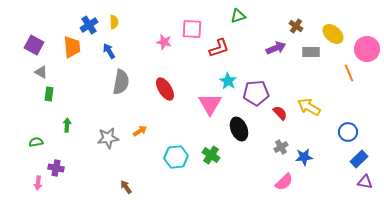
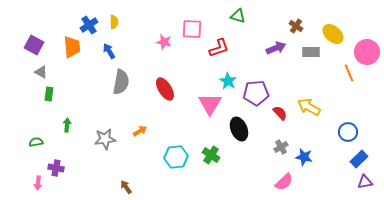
green triangle: rotated 35 degrees clockwise
pink circle: moved 3 px down
gray star: moved 3 px left, 1 px down
blue star: rotated 18 degrees clockwise
purple triangle: rotated 21 degrees counterclockwise
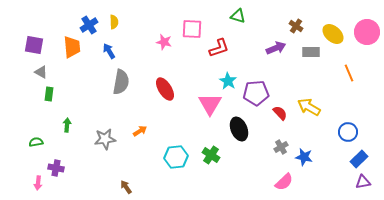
purple square: rotated 18 degrees counterclockwise
pink circle: moved 20 px up
purple triangle: moved 2 px left
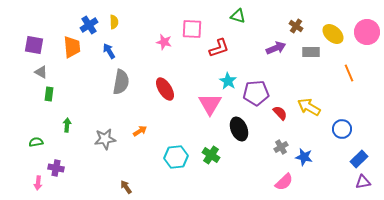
blue circle: moved 6 px left, 3 px up
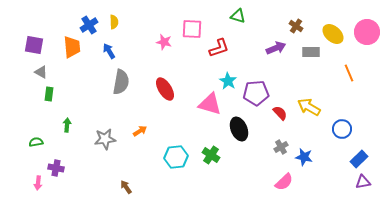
pink triangle: rotated 45 degrees counterclockwise
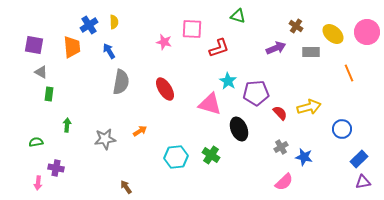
yellow arrow: rotated 135 degrees clockwise
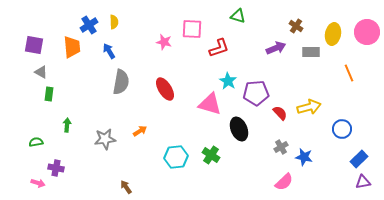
yellow ellipse: rotated 60 degrees clockwise
pink arrow: rotated 80 degrees counterclockwise
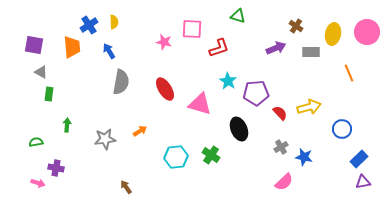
pink triangle: moved 10 px left
